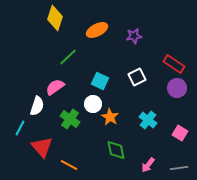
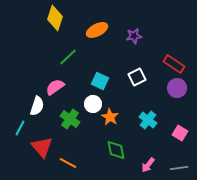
orange line: moved 1 px left, 2 px up
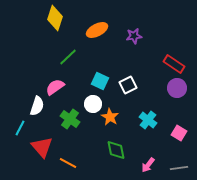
white square: moved 9 px left, 8 px down
pink square: moved 1 px left
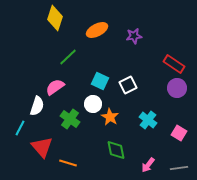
orange line: rotated 12 degrees counterclockwise
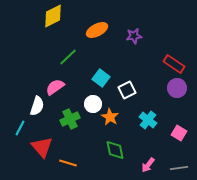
yellow diamond: moved 2 px left, 2 px up; rotated 45 degrees clockwise
cyan square: moved 1 px right, 3 px up; rotated 12 degrees clockwise
white square: moved 1 px left, 5 px down
green cross: rotated 30 degrees clockwise
green diamond: moved 1 px left
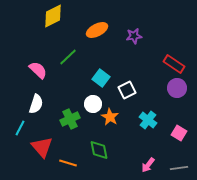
pink semicircle: moved 17 px left, 17 px up; rotated 78 degrees clockwise
white semicircle: moved 1 px left, 2 px up
green diamond: moved 16 px left
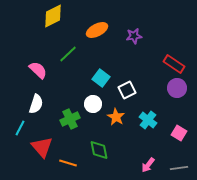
green line: moved 3 px up
orange star: moved 6 px right
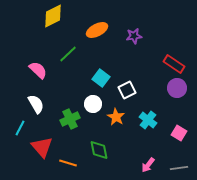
white semicircle: rotated 48 degrees counterclockwise
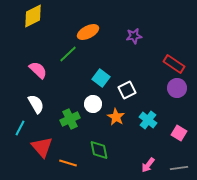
yellow diamond: moved 20 px left
orange ellipse: moved 9 px left, 2 px down
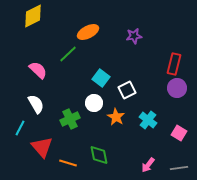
red rectangle: rotated 70 degrees clockwise
white circle: moved 1 px right, 1 px up
green diamond: moved 5 px down
